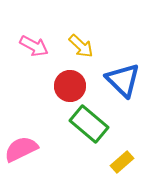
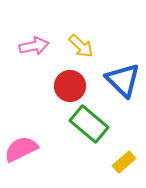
pink arrow: rotated 40 degrees counterclockwise
yellow rectangle: moved 2 px right
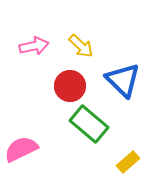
yellow rectangle: moved 4 px right
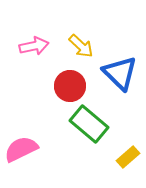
blue triangle: moved 3 px left, 7 px up
yellow rectangle: moved 5 px up
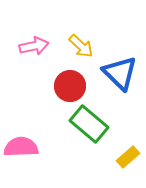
pink semicircle: moved 2 px up; rotated 24 degrees clockwise
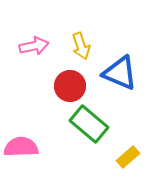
yellow arrow: rotated 28 degrees clockwise
blue triangle: rotated 21 degrees counterclockwise
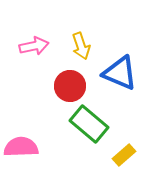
yellow rectangle: moved 4 px left, 2 px up
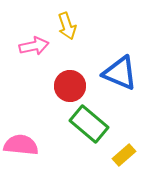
yellow arrow: moved 14 px left, 20 px up
pink semicircle: moved 2 px up; rotated 8 degrees clockwise
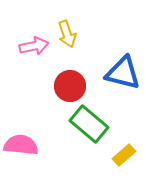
yellow arrow: moved 8 px down
blue triangle: moved 3 px right; rotated 9 degrees counterclockwise
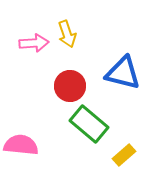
pink arrow: moved 3 px up; rotated 8 degrees clockwise
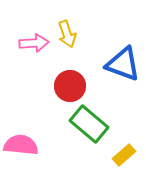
blue triangle: moved 9 px up; rotated 6 degrees clockwise
